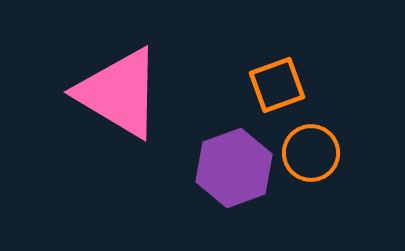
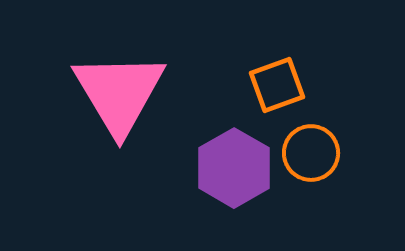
pink triangle: rotated 28 degrees clockwise
purple hexagon: rotated 10 degrees counterclockwise
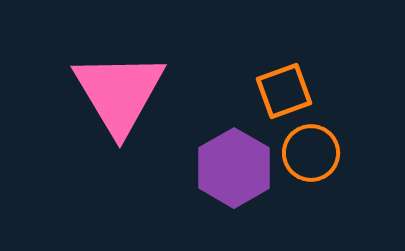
orange square: moved 7 px right, 6 px down
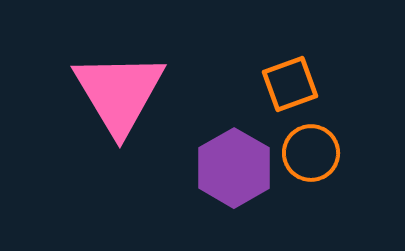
orange square: moved 6 px right, 7 px up
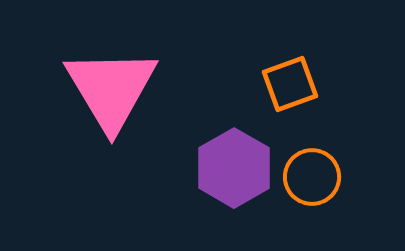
pink triangle: moved 8 px left, 4 px up
orange circle: moved 1 px right, 24 px down
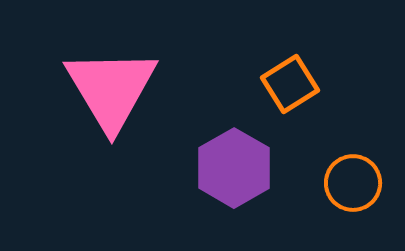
orange square: rotated 12 degrees counterclockwise
orange circle: moved 41 px right, 6 px down
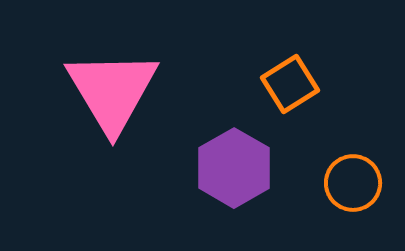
pink triangle: moved 1 px right, 2 px down
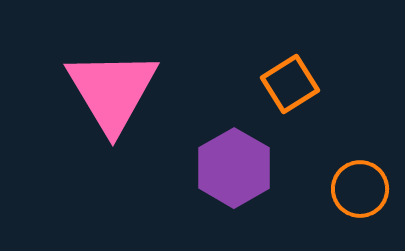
orange circle: moved 7 px right, 6 px down
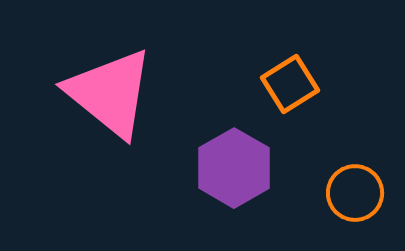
pink triangle: moved 2 px left, 2 px down; rotated 20 degrees counterclockwise
orange circle: moved 5 px left, 4 px down
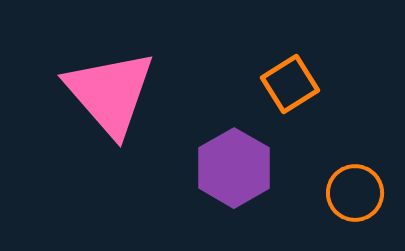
pink triangle: rotated 10 degrees clockwise
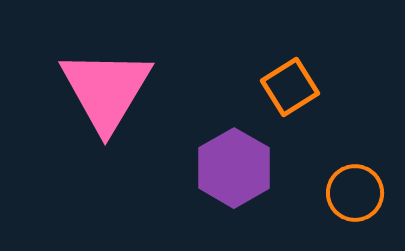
orange square: moved 3 px down
pink triangle: moved 4 px left, 3 px up; rotated 12 degrees clockwise
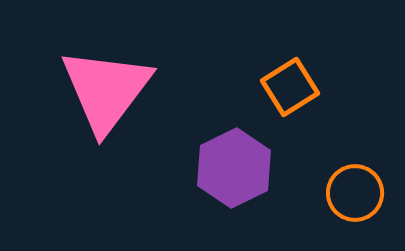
pink triangle: rotated 6 degrees clockwise
purple hexagon: rotated 4 degrees clockwise
